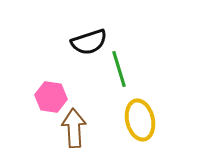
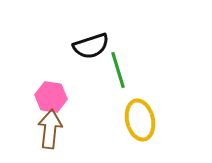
black semicircle: moved 2 px right, 4 px down
green line: moved 1 px left, 1 px down
brown arrow: moved 24 px left, 1 px down; rotated 9 degrees clockwise
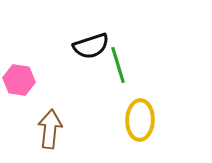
green line: moved 5 px up
pink hexagon: moved 32 px left, 17 px up
yellow ellipse: rotated 15 degrees clockwise
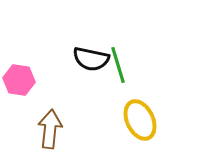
black semicircle: moved 13 px down; rotated 30 degrees clockwise
yellow ellipse: rotated 27 degrees counterclockwise
